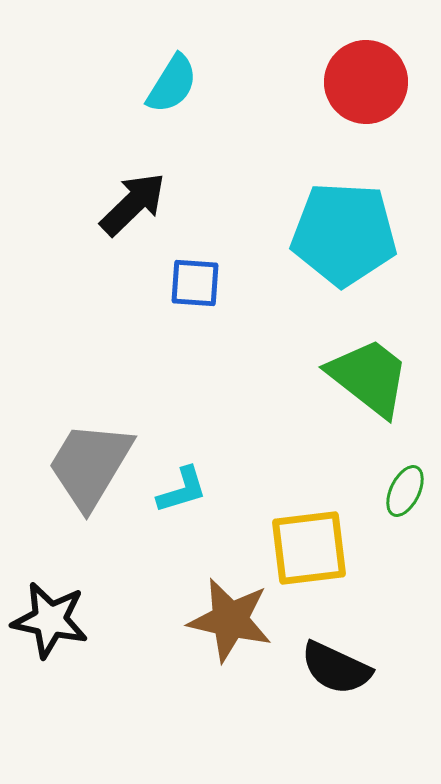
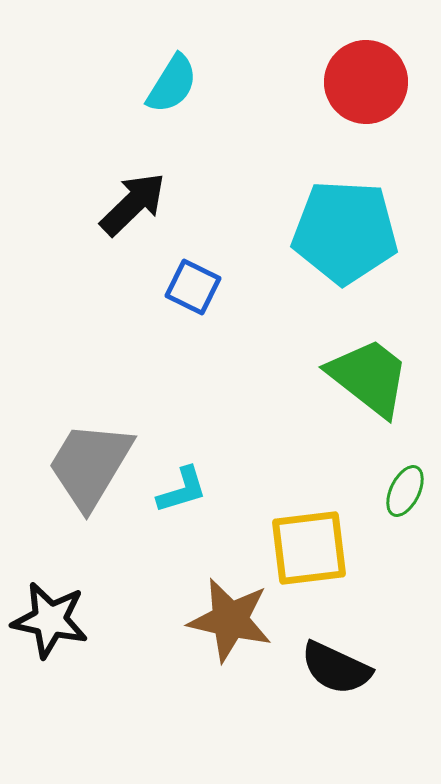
cyan pentagon: moved 1 px right, 2 px up
blue square: moved 2 px left, 4 px down; rotated 22 degrees clockwise
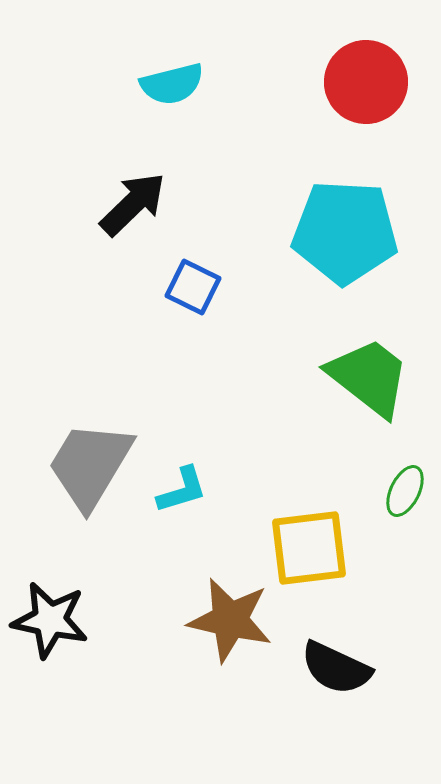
cyan semicircle: rotated 44 degrees clockwise
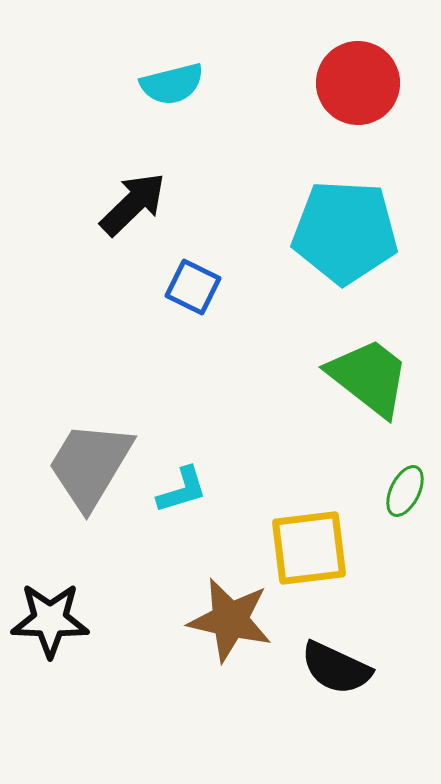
red circle: moved 8 px left, 1 px down
black star: rotated 10 degrees counterclockwise
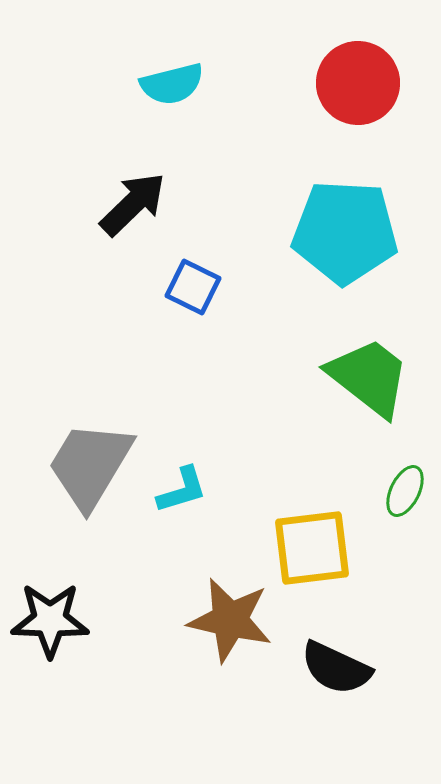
yellow square: moved 3 px right
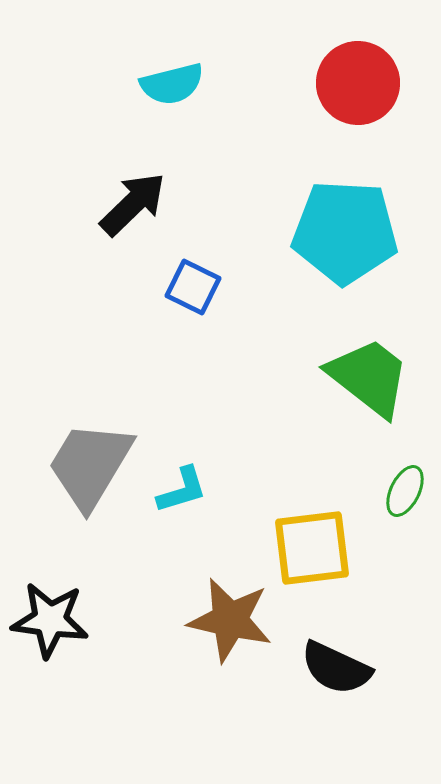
black star: rotated 6 degrees clockwise
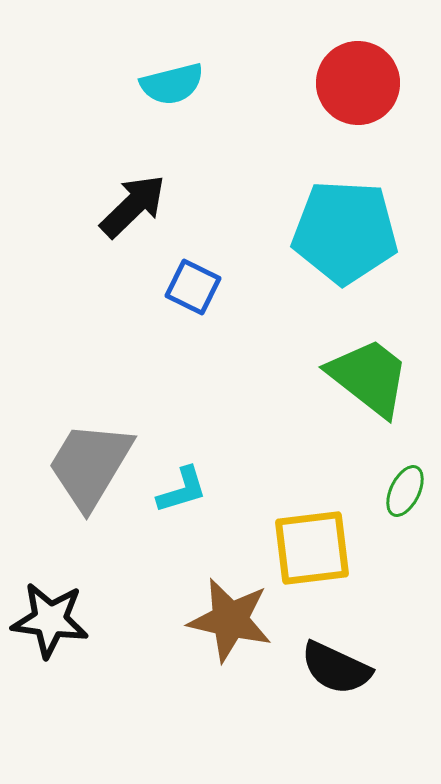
black arrow: moved 2 px down
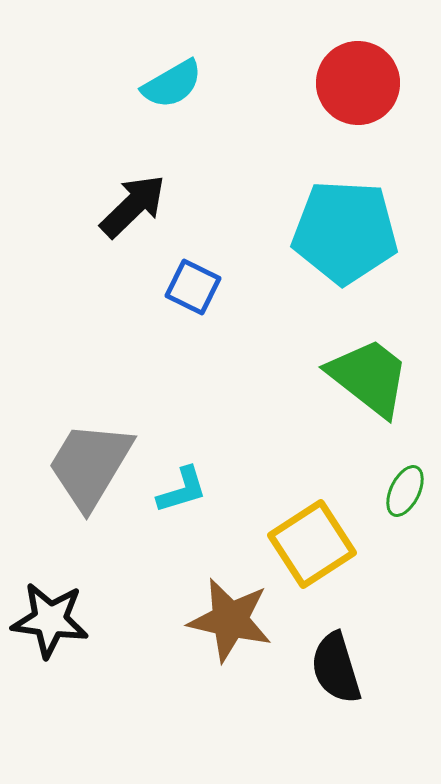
cyan semicircle: rotated 16 degrees counterclockwise
yellow square: moved 4 px up; rotated 26 degrees counterclockwise
black semicircle: rotated 48 degrees clockwise
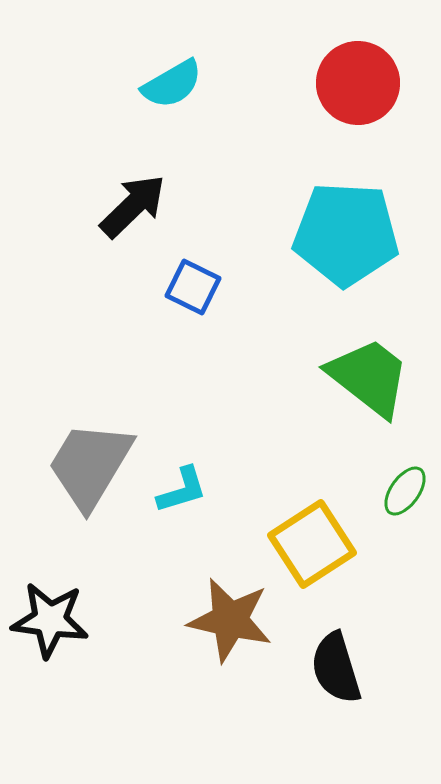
cyan pentagon: moved 1 px right, 2 px down
green ellipse: rotated 9 degrees clockwise
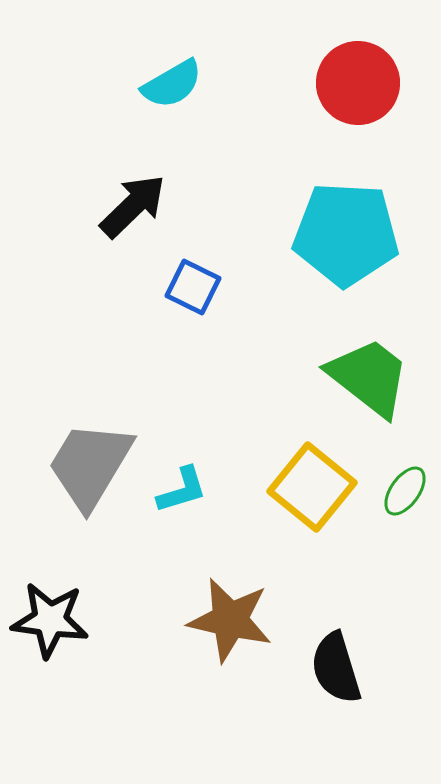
yellow square: moved 57 px up; rotated 18 degrees counterclockwise
